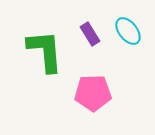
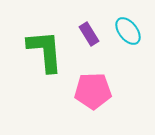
purple rectangle: moved 1 px left
pink pentagon: moved 2 px up
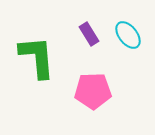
cyan ellipse: moved 4 px down
green L-shape: moved 8 px left, 6 px down
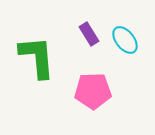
cyan ellipse: moved 3 px left, 5 px down
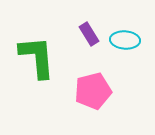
cyan ellipse: rotated 48 degrees counterclockwise
pink pentagon: rotated 12 degrees counterclockwise
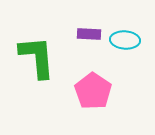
purple rectangle: rotated 55 degrees counterclockwise
pink pentagon: rotated 24 degrees counterclockwise
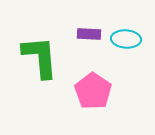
cyan ellipse: moved 1 px right, 1 px up
green L-shape: moved 3 px right
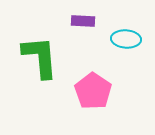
purple rectangle: moved 6 px left, 13 px up
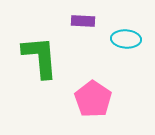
pink pentagon: moved 8 px down
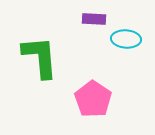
purple rectangle: moved 11 px right, 2 px up
